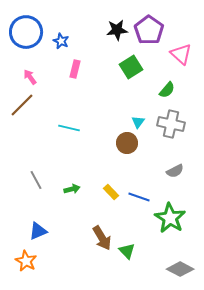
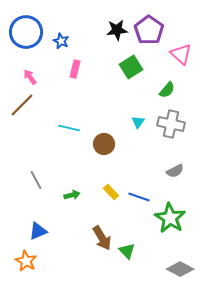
brown circle: moved 23 px left, 1 px down
green arrow: moved 6 px down
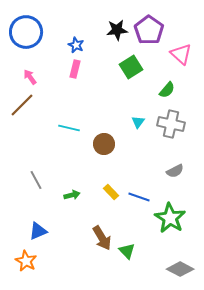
blue star: moved 15 px right, 4 px down
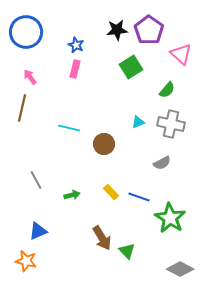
brown line: moved 3 px down; rotated 32 degrees counterclockwise
cyan triangle: rotated 32 degrees clockwise
gray semicircle: moved 13 px left, 8 px up
orange star: rotated 15 degrees counterclockwise
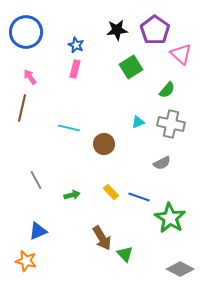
purple pentagon: moved 6 px right
green triangle: moved 2 px left, 3 px down
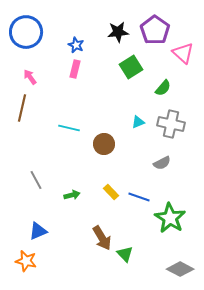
black star: moved 1 px right, 2 px down
pink triangle: moved 2 px right, 1 px up
green semicircle: moved 4 px left, 2 px up
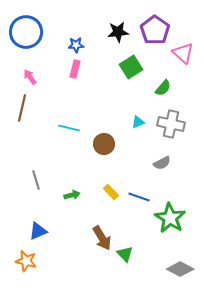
blue star: rotated 28 degrees counterclockwise
gray line: rotated 12 degrees clockwise
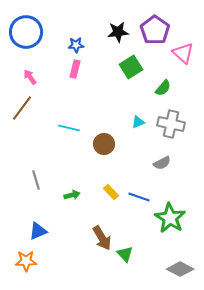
brown line: rotated 24 degrees clockwise
orange star: rotated 15 degrees counterclockwise
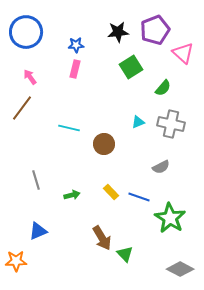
purple pentagon: rotated 16 degrees clockwise
gray semicircle: moved 1 px left, 4 px down
orange star: moved 10 px left
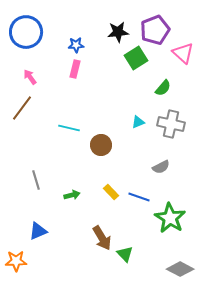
green square: moved 5 px right, 9 px up
brown circle: moved 3 px left, 1 px down
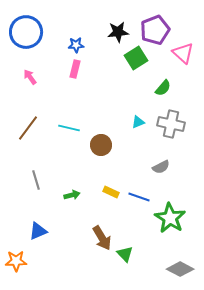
brown line: moved 6 px right, 20 px down
yellow rectangle: rotated 21 degrees counterclockwise
